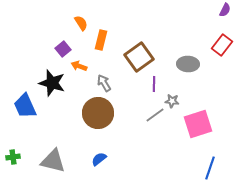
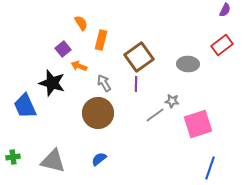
red rectangle: rotated 15 degrees clockwise
purple line: moved 18 px left
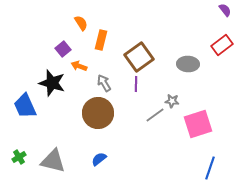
purple semicircle: rotated 64 degrees counterclockwise
green cross: moved 6 px right; rotated 24 degrees counterclockwise
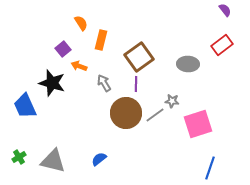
brown circle: moved 28 px right
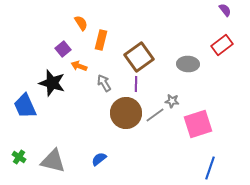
green cross: rotated 24 degrees counterclockwise
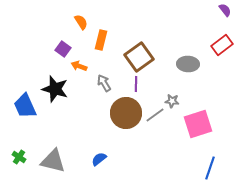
orange semicircle: moved 1 px up
purple square: rotated 14 degrees counterclockwise
black star: moved 3 px right, 6 px down
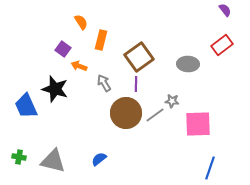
blue trapezoid: moved 1 px right
pink square: rotated 16 degrees clockwise
green cross: rotated 24 degrees counterclockwise
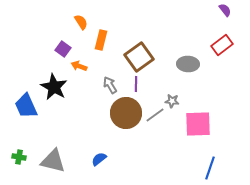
gray arrow: moved 6 px right, 2 px down
black star: moved 1 px left, 2 px up; rotated 12 degrees clockwise
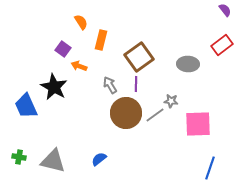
gray star: moved 1 px left
